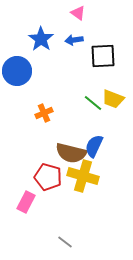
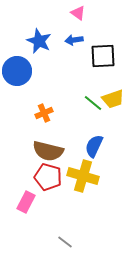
blue star: moved 2 px left, 2 px down; rotated 10 degrees counterclockwise
yellow trapezoid: rotated 40 degrees counterclockwise
brown semicircle: moved 23 px left, 2 px up
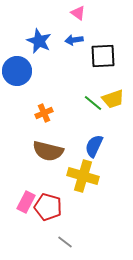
red pentagon: moved 30 px down
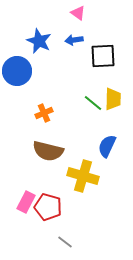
yellow trapezoid: rotated 70 degrees counterclockwise
blue semicircle: moved 13 px right
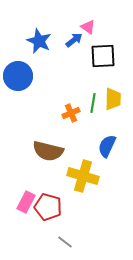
pink triangle: moved 10 px right, 14 px down
blue arrow: rotated 150 degrees clockwise
blue circle: moved 1 px right, 5 px down
green line: rotated 60 degrees clockwise
orange cross: moved 27 px right
